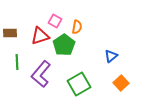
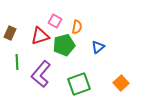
brown rectangle: rotated 64 degrees counterclockwise
green pentagon: rotated 20 degrees clockwise
blue triangle: moved 13 px left, 9 px up
green square: rotated 10 degrees clockwise
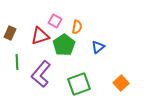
green pentagon: rotated 20 degrees counterclockwise
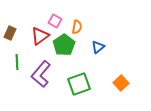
red triangle: rotated 18 degrees counterclockwise
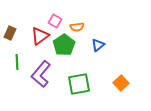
orange semicircle: rotated 72 degrees clockwise
blue triangle: moved 2 px up
green square: rotated 10 degrees clockwise
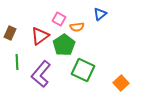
pink square: moved 4 px right, 2 px up
blue triangle: moved 2 px right, 31 px up
green square: moved 4 px right, 14 px up; rotated 35 degrees clockwise
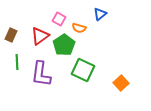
orange semicircle: moved 2 px right, 1 px down; rotated 24 degrees clockwise
brown rectangle: moved 1 px right, 2 px down
purple L-shape: rotated 32 degrees counterclockwise
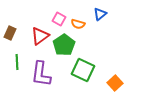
orange semicircle: moved 1 px left, 4 px up
brown rectangle: moved 1 px left, 2 px up
orange square: moved 6 px left
